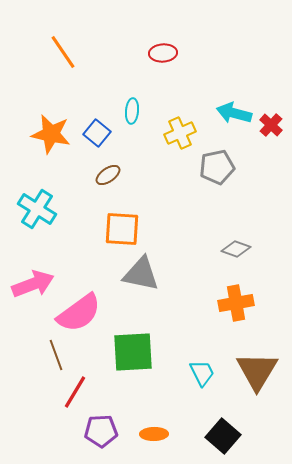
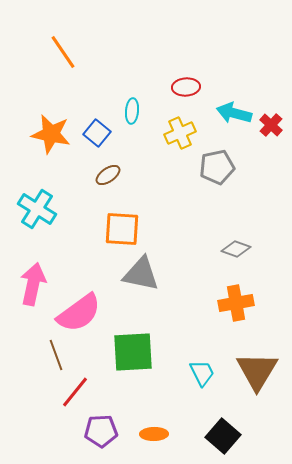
red ellipse: moved 23 px right, 34 px down
pink arrow: rotated 57 degrees counterclockwise
red line: rotated 8 degrees clockwise
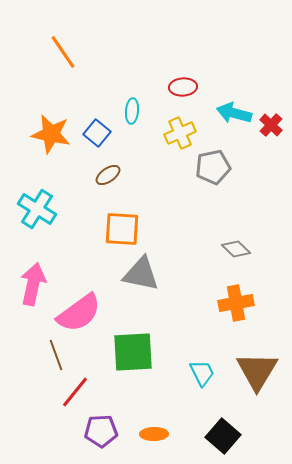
red ellipse: moved 3 px left
gray pentagon: moved 4 px left
gray diamond: rotated 24 degrees clockwise
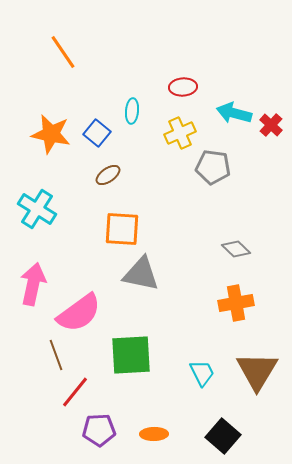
gray pentagon: rotated 20 degrees clockwise
green square: moved 2 px left, 3 px down
purple pentagon: moved 2 px left, 1 px up
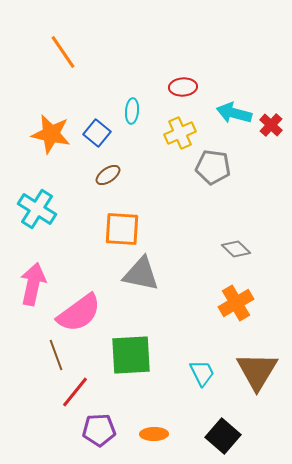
orange cross: rotated 20 degrees counterclockwise
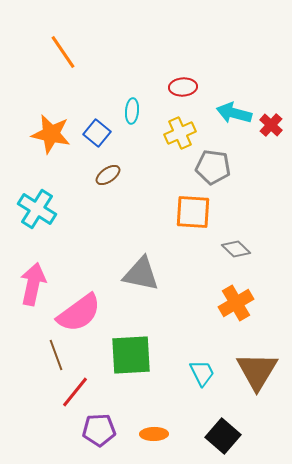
orange square: moved 71 px right, 17 px up
